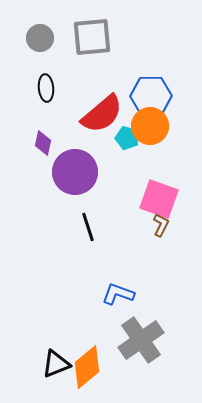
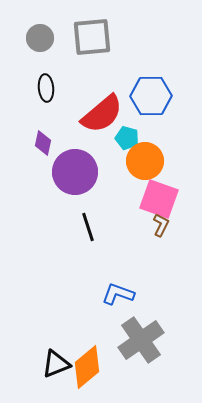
orange circle: moved 5 px left, 35 px down
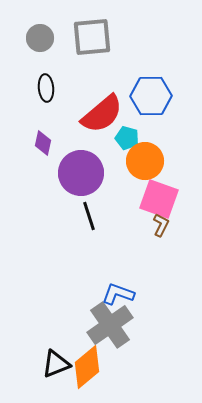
purple circle: moved 6 px right, 1 px down
black line: moved 1 px right, 11 px up
gray cross: moved 31 px left, 15 px up
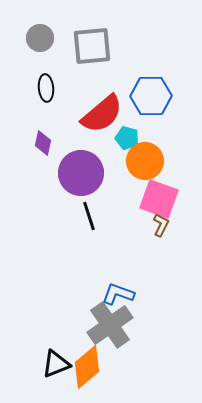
gray square: moved 9 px down
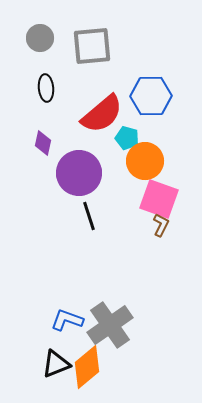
purple circle: moved 2 px left
blue L-shape: moved 51 px left, 26 px down
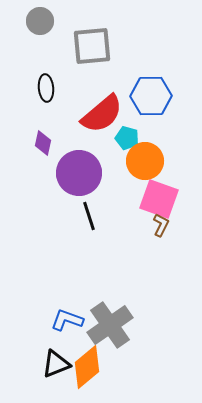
gray circle: moved 17 px up
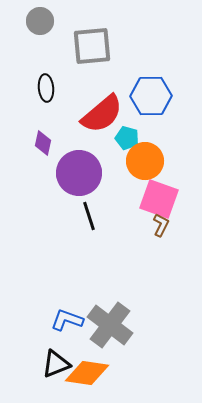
gray cross: rotated 18 degrees counterclockwise
orange diamond: moved 6 px down; rotated 48 degrees clockwise
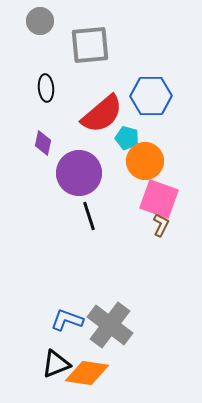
gray square: moved 2 px left, 1 px up
